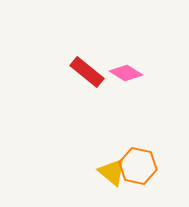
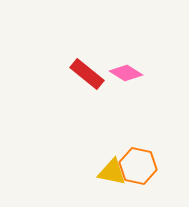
red rectangle: moved 2 px down
yellow triangle: rotated 28 degrees counterclockwise
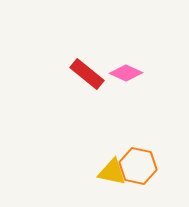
pink diamond: rotated 8 degrees counterclockwise
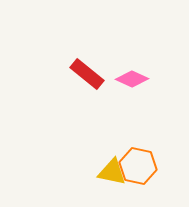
pink diamond: moved 6 px right, 6 px down
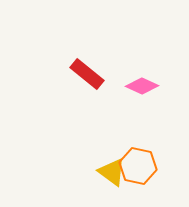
pink diamond: moved 10 px right, 7 px down
yellow triangle: rotated 24 degrees clockwise
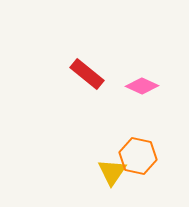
orange hexagon: moved 10 px up
yellow triangle: rotated 28 degrees clockwise
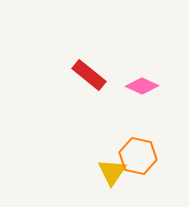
red rectangle: moved 2 px right, 1 px down
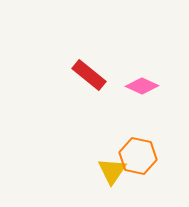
yellow triangle: moved 1 px up
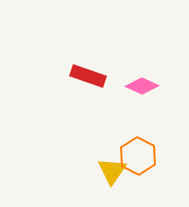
red rectangle: moved 1 px left, 1 px down; rotated 20 degrees counterclockwise
orange hexagon: rotated 15 degrees clockwise
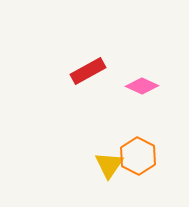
red rectangle: moved 5 px up; rotated 48 degrees counterclockwise
yellow triangle: moved 3 px left, 6 px up
